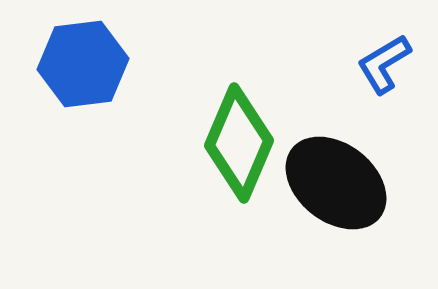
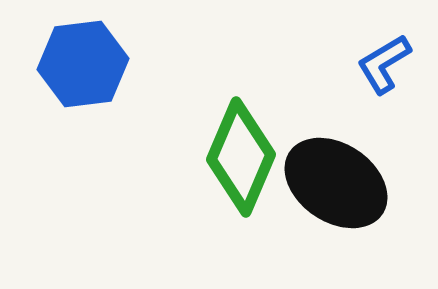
green diamond: moved 2 px right, 14 px down
black ellipse: rotated 4 degrees counterclockwise
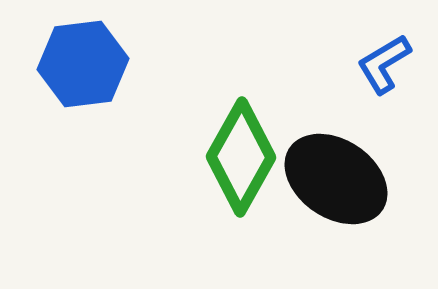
green diamond: rotated 6 degrees clockwise
black ellipse: moved 4 px up
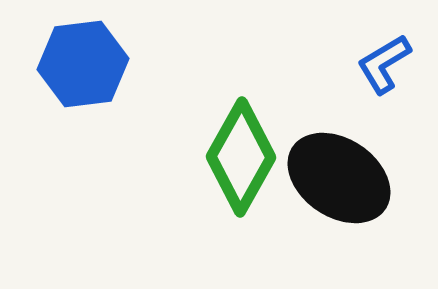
black ellipse: moved 3 px right, 1 px up
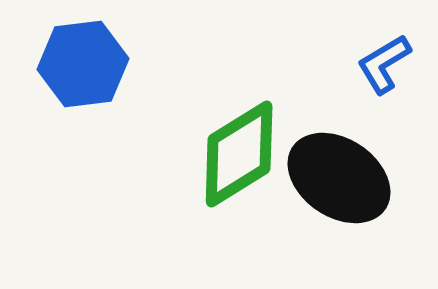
green diamond: moved 2 px left, 3 px up; rotated 29 degrees clockwise
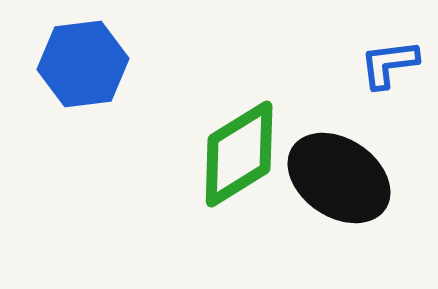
blue L-shape: moved 5 px right; rotated 24 degrees clockwise
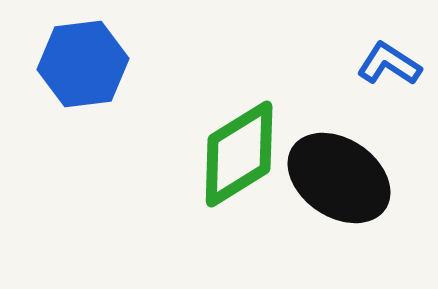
blue L-shape: rotated 40 degrees clockwise
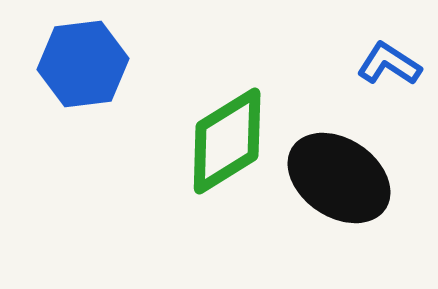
green diamond: moved 12 px left, 13 px up
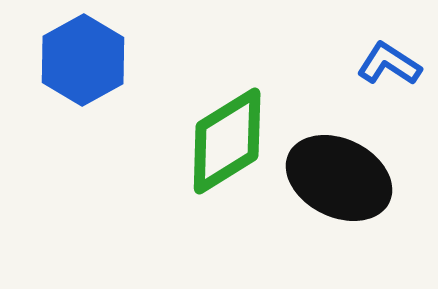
blue hexagon: moved 4 px up; rotated 22 degrees counterclockwise
black ellipse: rotated 8 degrees counterclockwise
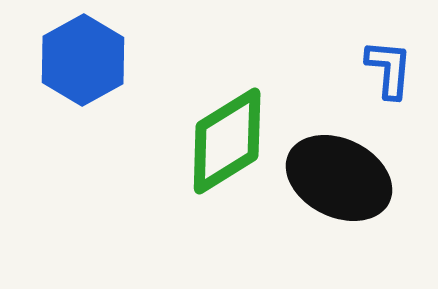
blue L-shape: moved 5 px down; rotated 62 degrees clockwise
